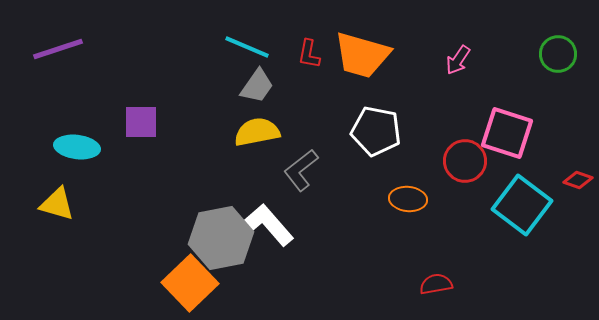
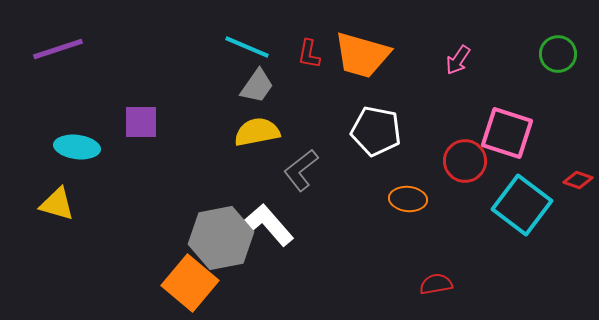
orange square: rotated 6 degrees counterclockwise
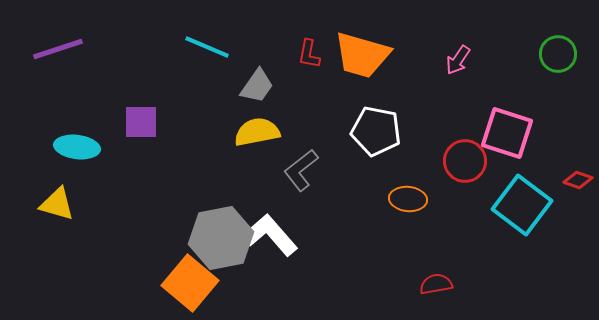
cyan line: moved 40 px left
white L-shape: moved 4 px right, 10 px down
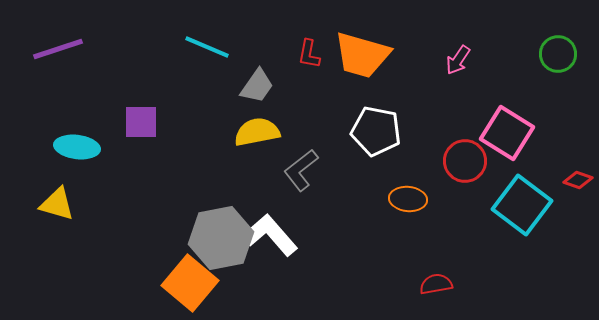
pink square: rotated 14 degrees clockwise
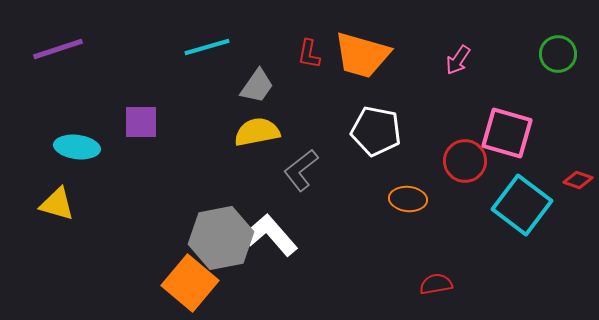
cyan line: rotated 39 degrees counterclockwise
pink square: rotated 16 degrees counterclockwise
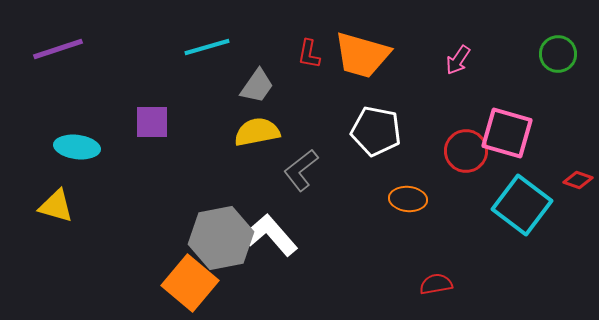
purple square: moved 11 px right
red circle: moved 1 px right, 10 px up
yellow triangle: moved 1 px left, 2 px down
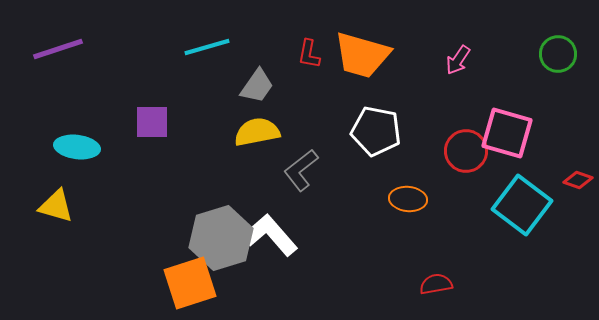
gray hexagon: rotated 6 degrees counterclockwise
orange square: rotated 32 degrees clockwise
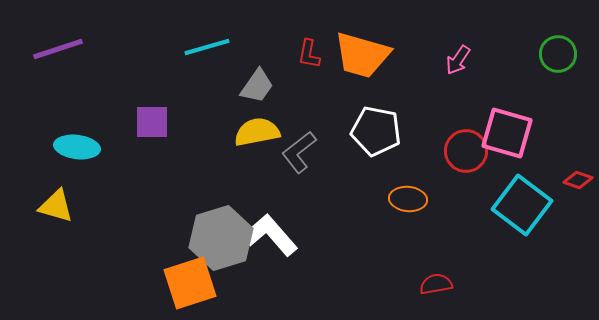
gray L-shape: moved 2 px left, 18 px up
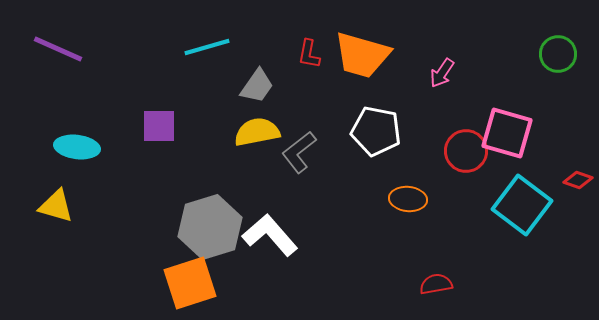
purple line: rotated 42 degrees clockwise
pink arrow: moved 16 px left, 13 px down
purple square: moved 7 px right, 4 px down
gray hexagon: moved 11 px left, 11 px up
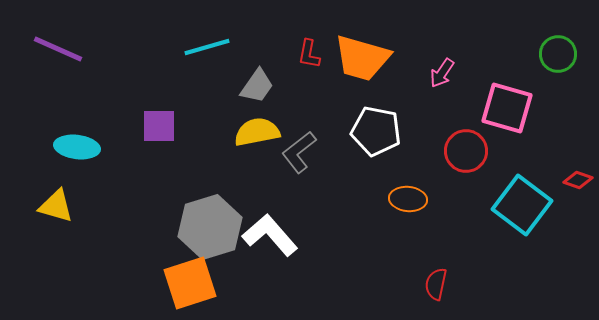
orange trapezoid: moved 3 px down
pink square: moved 25 px up
red semicircle: rotated 68 degrees counterclockwise
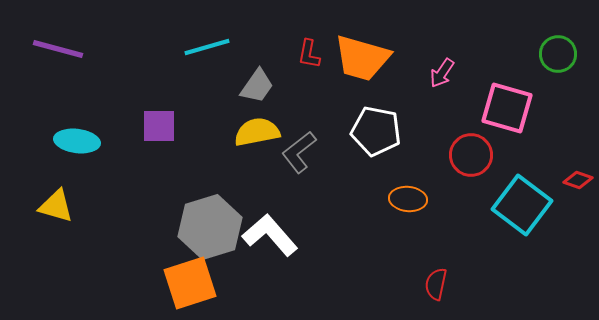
purple line: rotated 9 degrees counterclockwise
cyan ellipse: moved 6 px up
red circle: moved 5 px right, 4 px down
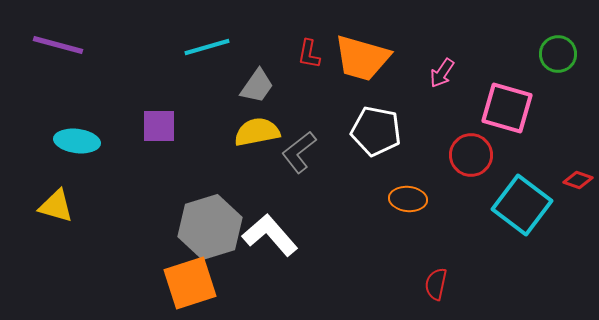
purple line: moved 4 px up
